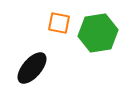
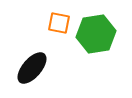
green hexagon: moved 2 px left, 1 px down
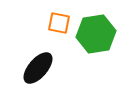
black ellipse: moved 6 px right
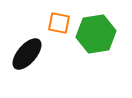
black ellipse: moved 11 px left, 14 px up
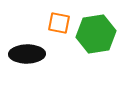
black ellipse: rotated 48 degrees clockwise
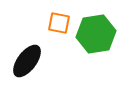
black ellipse: moved 7 px down; rotated 52 degrees counterclockwise
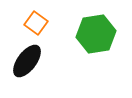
orange square: moved 23 px left; rotated 25 degrees clockwise
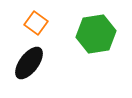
black ellipse: moved 2 px right, 2 px down
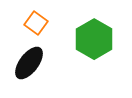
green hexagon: moved 2 px left, 5 px down; rotated 21 degrees counterclockwise
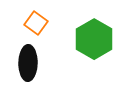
black ellipse: moved 1 px left; rotated 36 degrees counterclockwise
